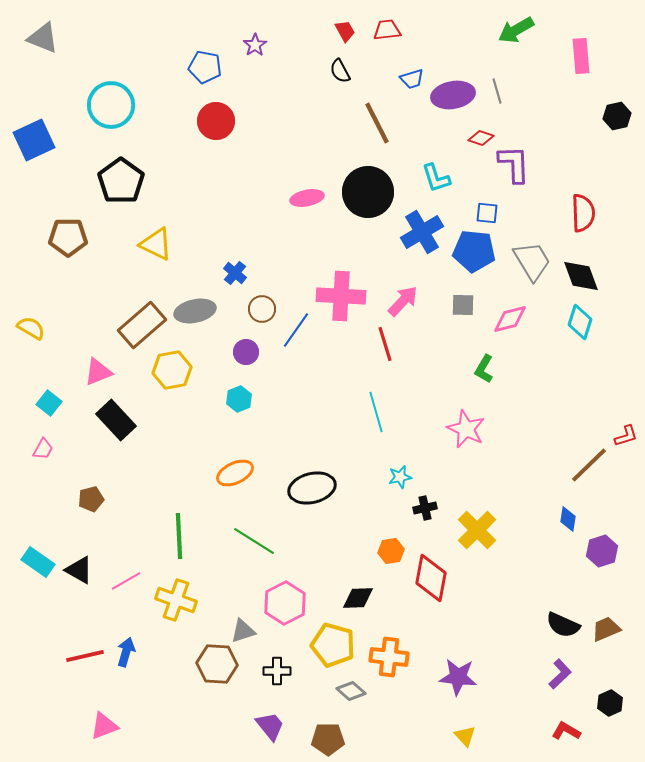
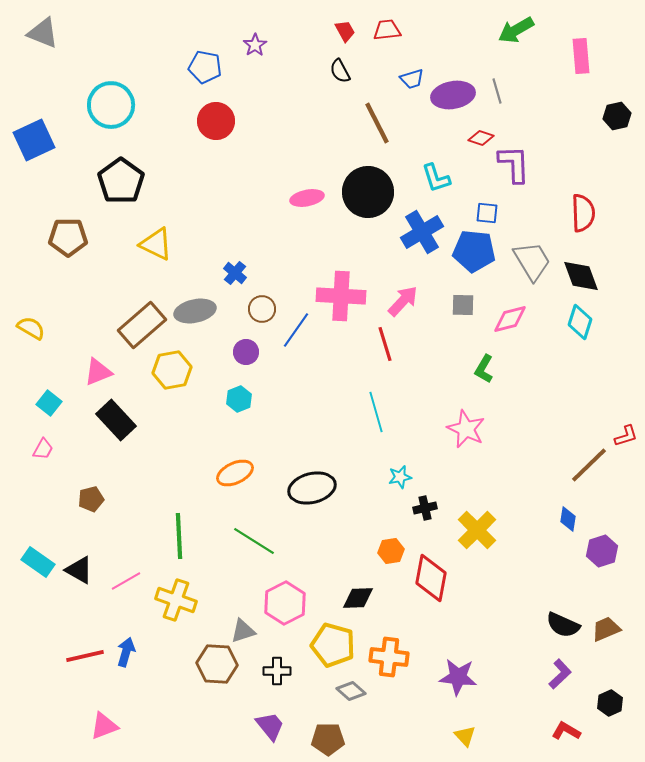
gray triangle at (43, 38): moved 5 px up
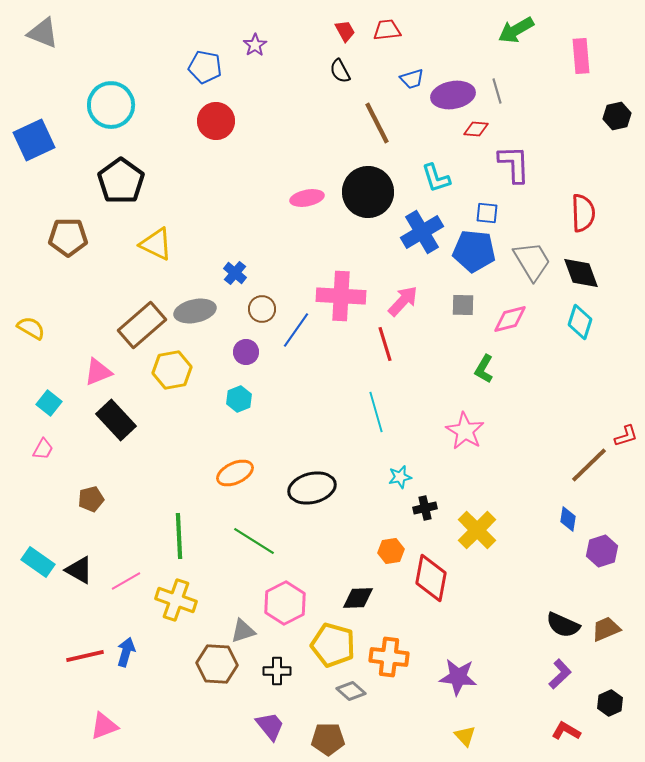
red diamond at (481, 138): moved 5 px left, 9 px up; rotated 15 degrees counterclockwise
black diamond at (581, 276): moved 3 px up
pink star at (466, 429): moved 1 px left, 2 px down; rotated 6 degrees clockwise
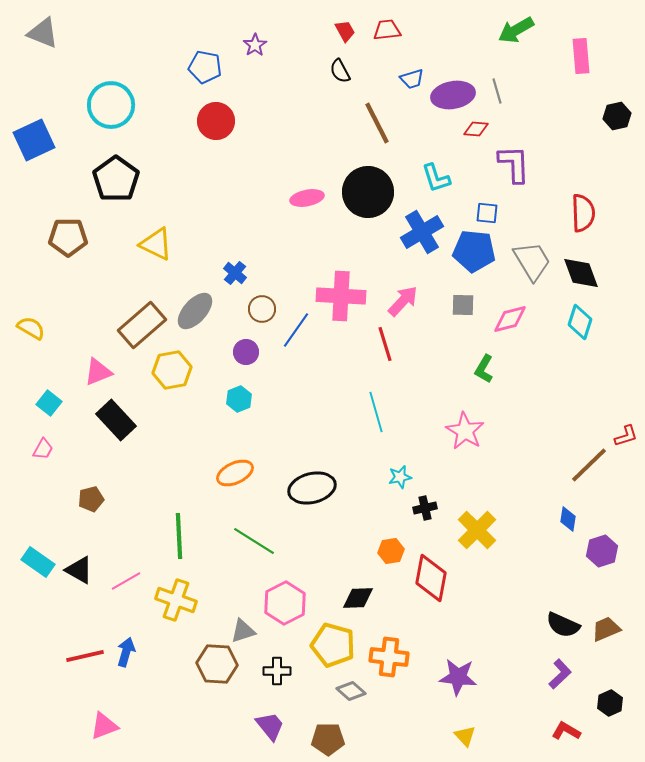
black pentagon at (121, 181): moved 5 px left, 2 px up
gray ellipse at (195, 311): rotated 36 degrees counterclockwise
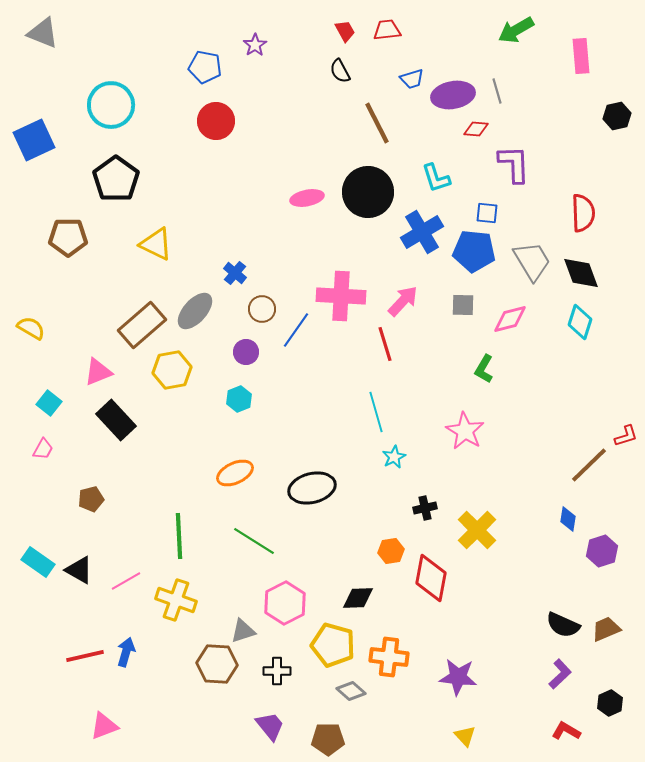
cyan star at (400, 477): moved 6 px left, 20 px up; rotated 15 degrees counterclockwise
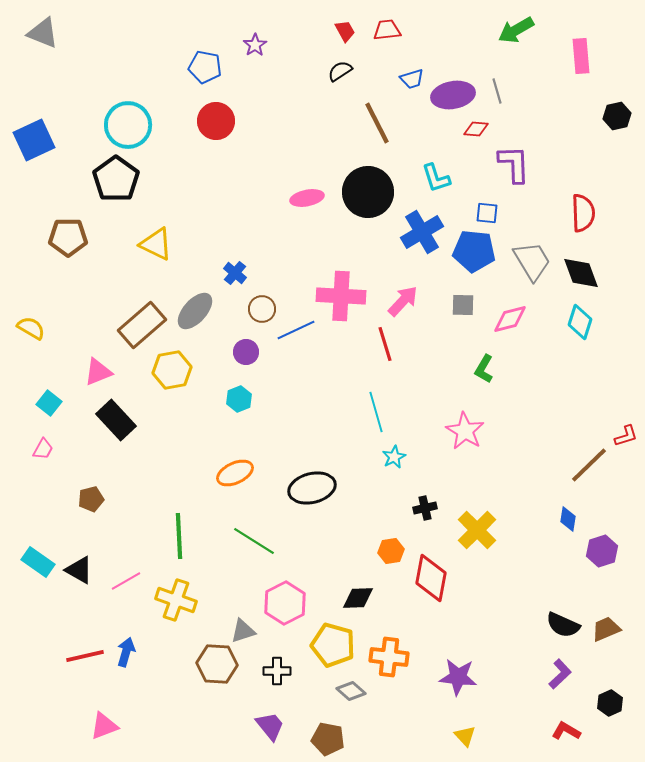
black semicircle at (340, 71): rotated 85 degrees clockwise
cyan circle at (111, 105): moved 17 px right, 20 px down
blue line at (296, 330): rotated 30 degrees clockwise
brown pentagon at (328, 739): rotated 12 degrees clockwise
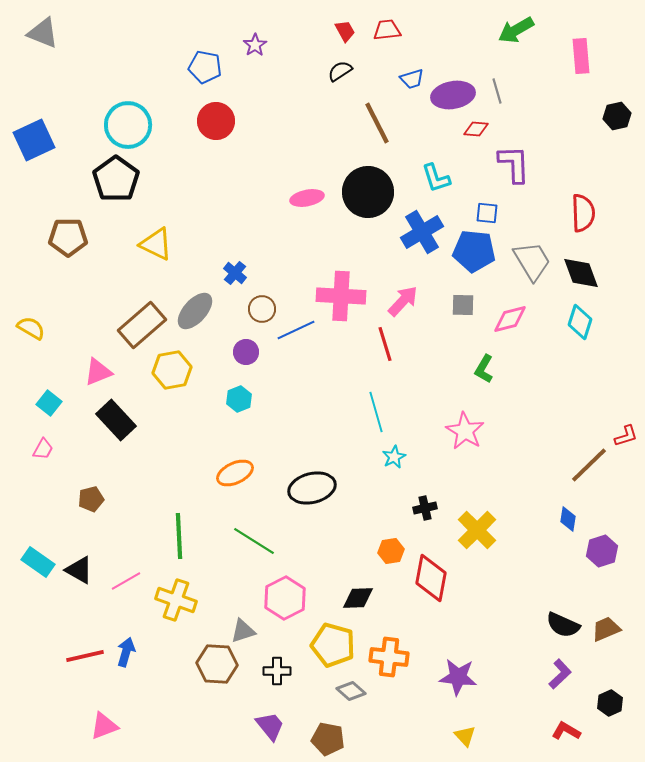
pink hexagon at (285, 603): moved 5 px up
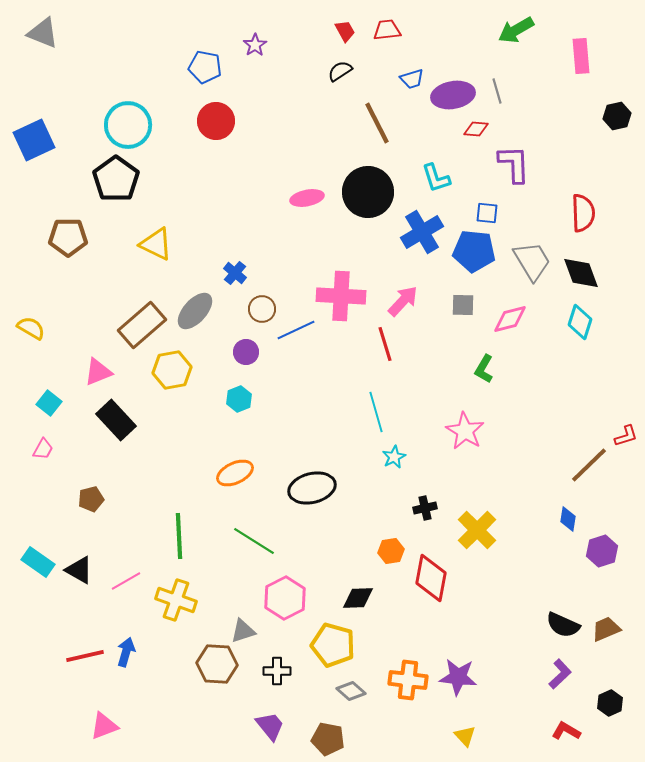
orange cross at (389, 657): moved 19 px right, 23 px down
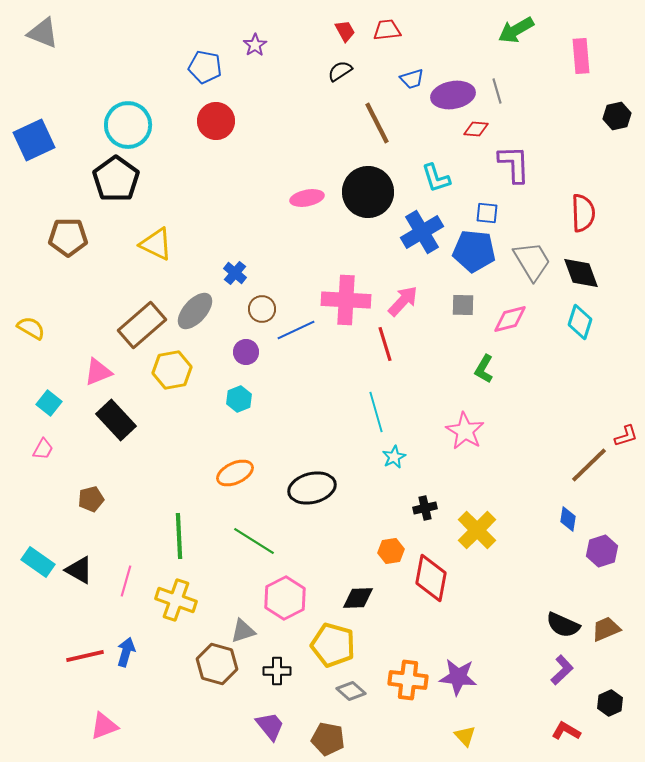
pink cross at (341, 296): moved 5 px right, 4 px down
pink line at (126, 581): rotated 44 degrees counterclockwise
brown hexagon at (217, 664): rotated 12 degrees clockwise
purple L-shape at (560, 674): moved 2 px right, 4 px up
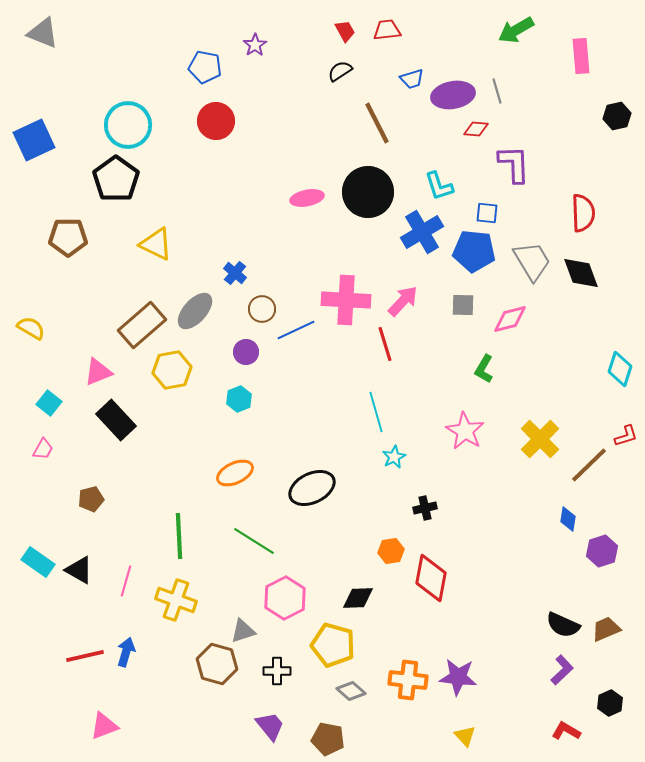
cyan L-shape at (436, 178): moved 3 px right, 8 px down
cyan diamond at (580, 322): moved 40 px right, 47 px down
black ellipse at (312, 488): rotated 12 degrees counterclockwise
yellow cross at (477, 530): moved 63 px right, 91 px up
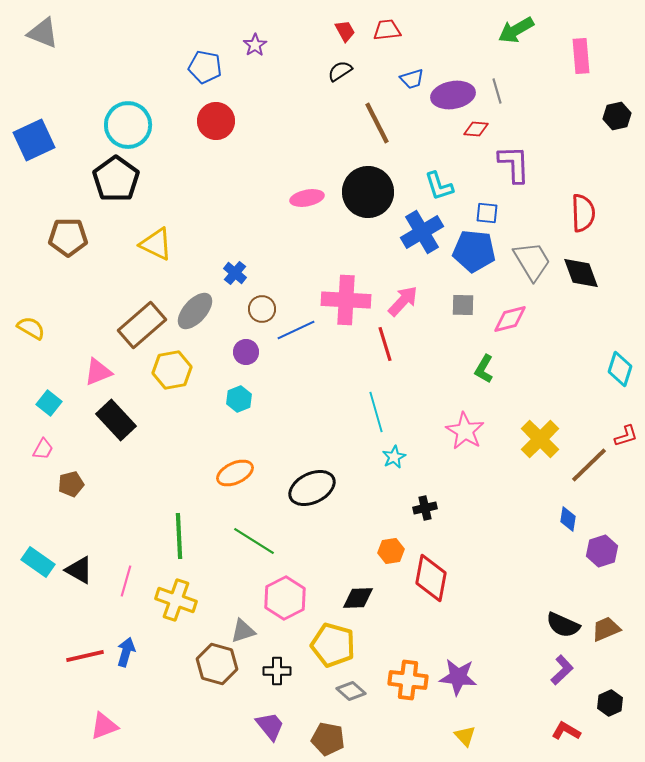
brown pentagon at (91, 499): moved 20 px left, 15 px up
